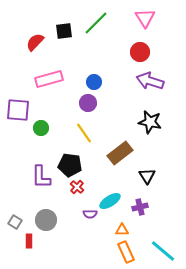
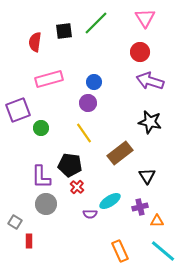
red semicircle: rotated 36 degrees counterclockwise
purple square: rotated 25 degrees counterclockwise
gray circle: moved 16 px up
orange triangle: moved 35 px right, 9 px up
orange rectangle: moved 6 px left, 1 px up
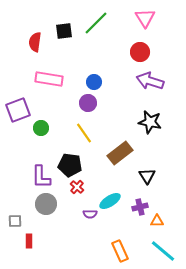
pink rectangle: rotated 24 degrees clockwise
gray square: moved 1 px up; rotated 32 degrees counterclockwise
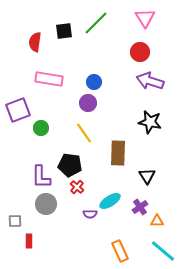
brown rectangle: moved 2 px left; rotated 50 degrees counterclockwise
purple cross: rotated 21 degrees counterclockwise
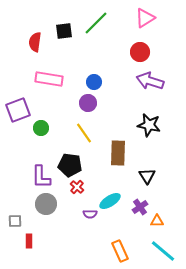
pink triangle: rotated 30 degrees clockwise
black star: moved 1 px left, 3 px down
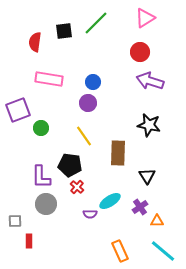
blue circle: moved 1 px left
yellow line: moved 3 px down
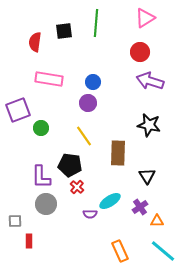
green line: rotated 40 degrees counterclockwise
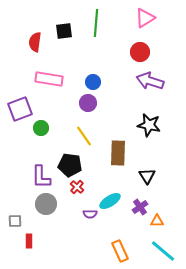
purple square: moved 2 px right, 1 px up
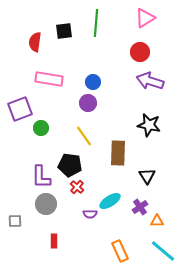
red rectangle: moved 25 px right
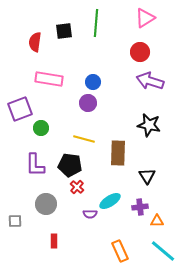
yellow line: moved 3 px down; rotated 40 degrees counterclockwise
purple L-shape: moved 6 px left, 12 px up
purple cross: rotated 28 degrees clockwise
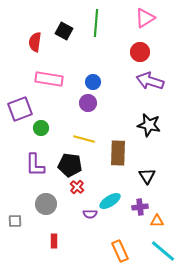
black square: rotated 36 degrees clockwise
